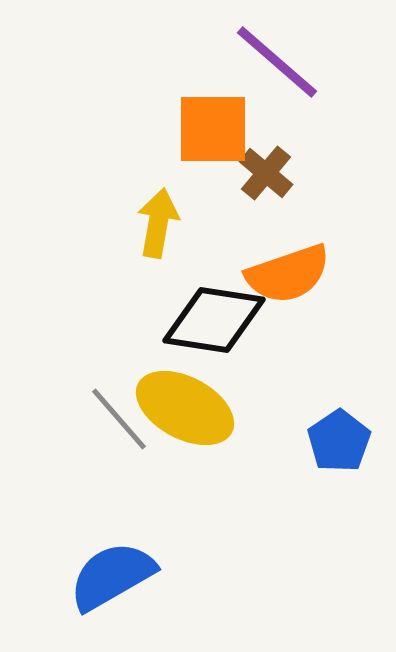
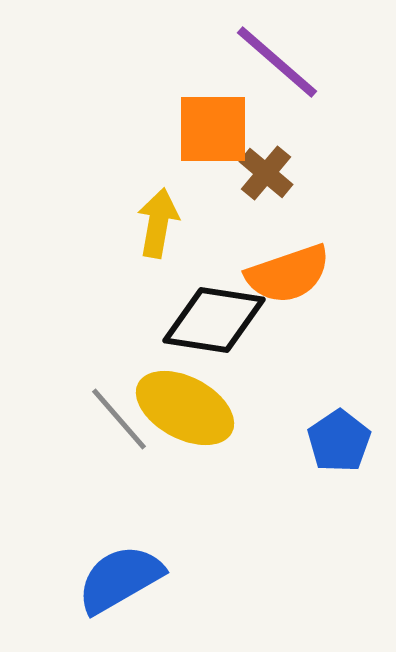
blue semicircle: moved 8 px right, 3 px down
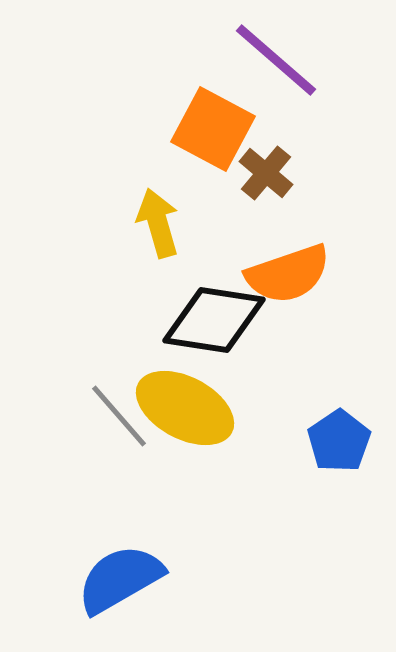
purple line: moved 1 px left, 2 px up
orange square: rotated 28 degrees clockwise
yellow arrow: rotated 26 degrees counterclockwise
gray line: moved 3 px up
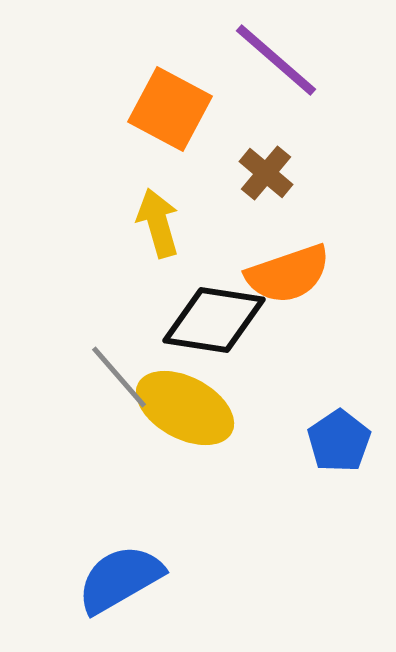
orange square: moved 43 px left, 20 px up
gray line: moved 39 px up
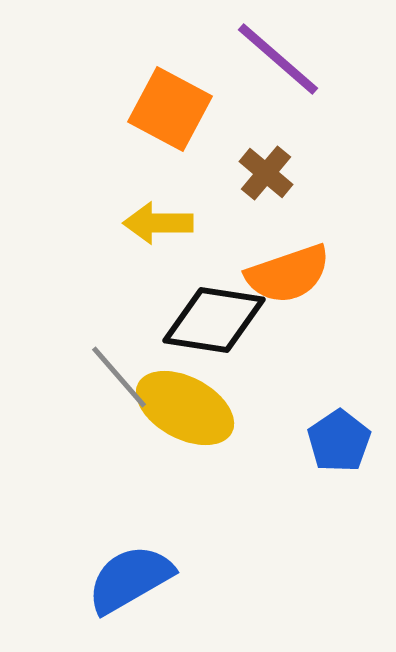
purple line: moved 2 px right, 1 px up
yellow arrow: rotated 74 degrees counterclockwise
blue semicircle: moved 10 px right
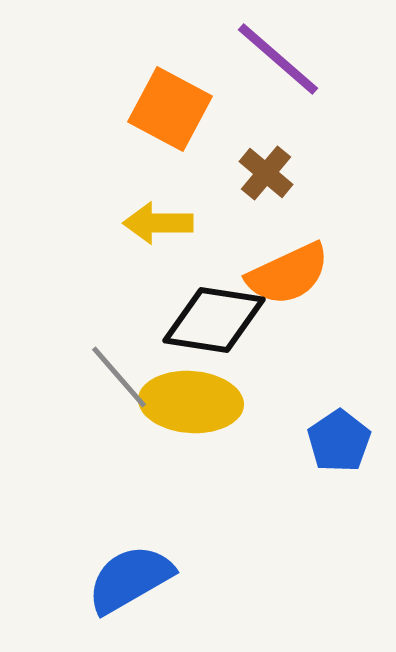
orange semicircle: rotated 6 degrees counterclockwise
yellow ellipse: moved 6 px right, 6 px up; rotated 24 degrees counterclockwise
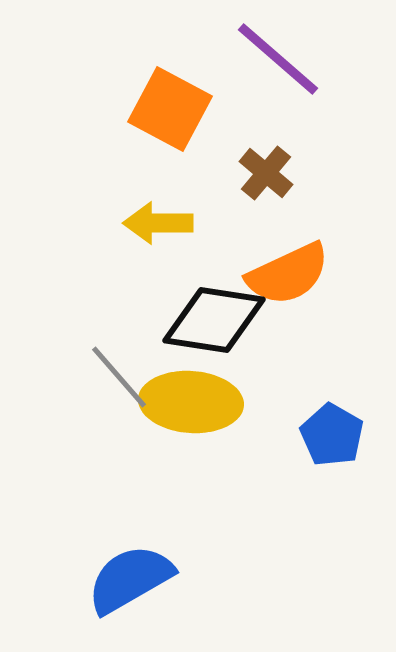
blue pentagon: moved 7 px left, 6 px up; rotated 8 degrees counterclockwise
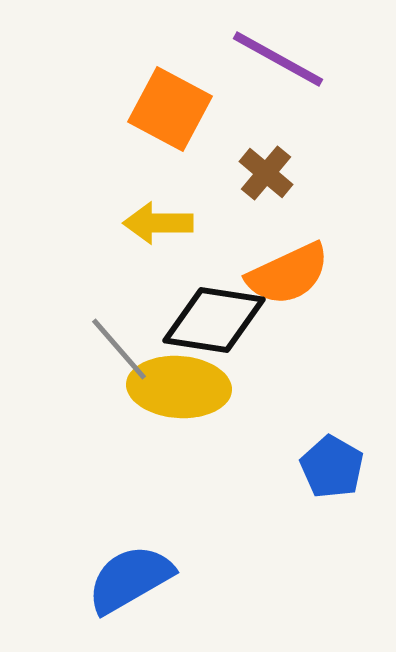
purple line: rotated 12 degrees counterclockwise
gray line: moved 28 px up
yellow ellipse: moved 12 px left, 15 px up
blue pentagon: moved 32 px down
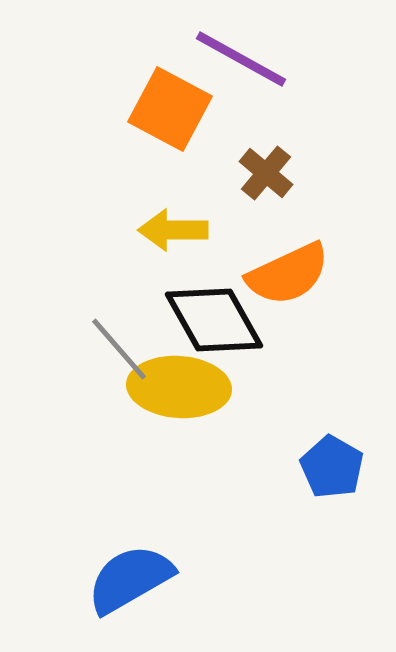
purple line: moved 37 px left
yellow arrow: moved 15 px right, 7 px down
black diamond: rotated 52 degrees clockwise
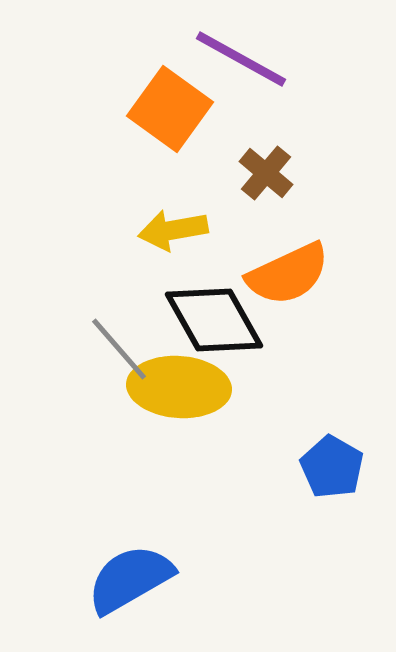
orange square: rotated 8 degrees clockwise
yellow arrow: rotated 10 degrees counterclockwise
